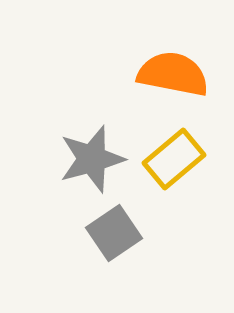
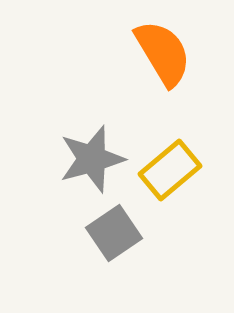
orange semicircle: moved 10 px left, 21 px up; rotated 48 degrees clockwise
yellow rectangle: moved 4 px left, 11 px down
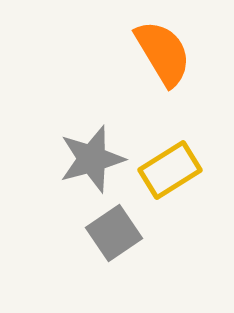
yellow rectangle: rotated 8 degrees clockwise
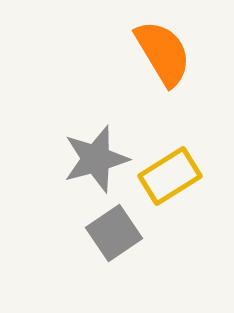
gray star: moved 4 px right
yellow rectangle: moved 6 px down
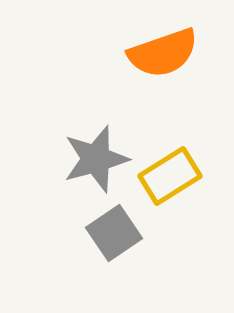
orange semicircle: rotated 102 degrees clockwise
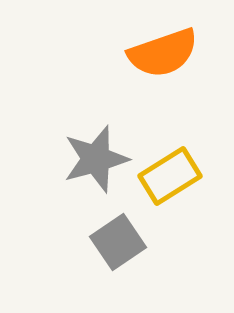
gray square: moved 4 px right, 9 px down
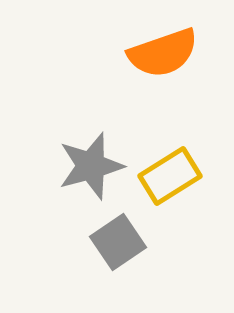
gray star: moved 5 px left, 7 px down
